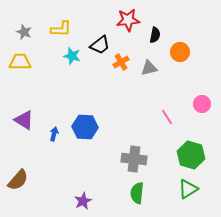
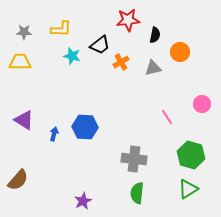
gray star: rotated 21 degrees counterclockwise
gray triangle: moved 4 px right
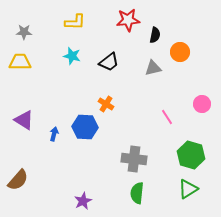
yellow L-shape: moved 14 px right, 7 px up
black trapezoid: moved 9 px right, 17 px down
orange cross: moved 15 px left, 42 px down; rotated 28 degrees counterclockwise
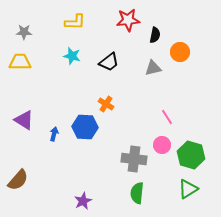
pink circle: moved 40 px left, 41 px down
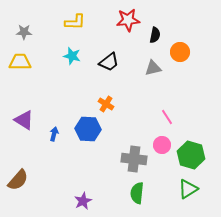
blue hexagon: moved 3 px right, 2 px down
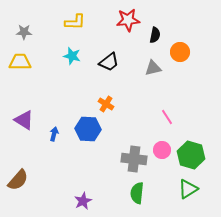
pink circle: moved 5 px down
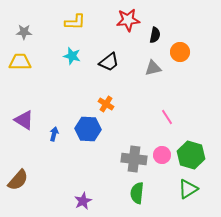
pink circle: moved 5 px down
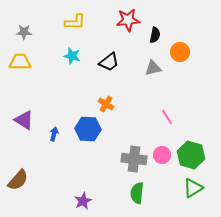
green triangle: moved 5 px right, 1 px up
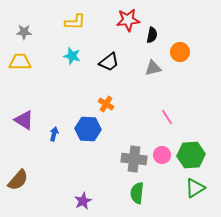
black semicircle: moved 3 px left
green hexagon: rotated 20 degrees counterclockwise
green triangle: moved 2 px right
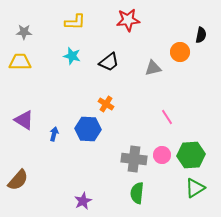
black semicircle: moved 49 px right
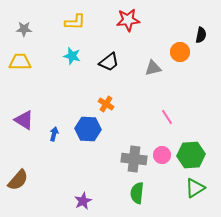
gray star: moved 3 px up
